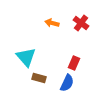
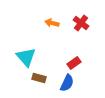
red rectangle: rotated 32 degrees clockwise
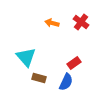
red cross: moved 1 px up
blue semicircle: moved 1 px left, 1 px up
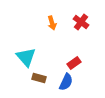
orange arrow: rotated 120 degrees counterclockwise
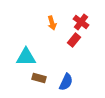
cyan triangle: rotated 50 degrees counterclockwise
red rectangle: moved 23 px up; rotated 16 degrees counterclockwise
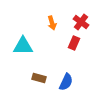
red rectangle: moved 3 px down; rotated 16 degrees counterclockwise
cyan triangle: moved 3 px left, 11 px up
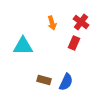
brown rectangle: moved 5 px right, 2 px down
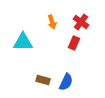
orange arrow: moved 1 px up
cyan triangle: moved 4 px up
brown rectangle: moved 1 px left
